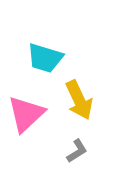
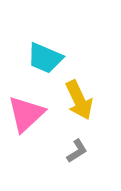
cyan trapezoid: rotated 6 degrees clockwise
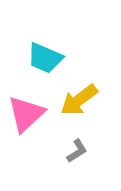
yellow arrow: rotated 78 degrees clockwise
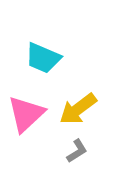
cyan trapezoid: moved 2 px left
yellow arrow: moved 1 px left, 9 px down
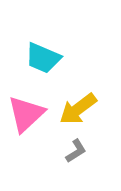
gray L-shape: moved 1 px left
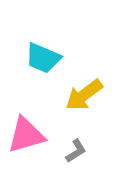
yellow arrow: moved 6 px right, 14 px up
pink triangle: moved 21 px down; rotated 27 degrees clockwise
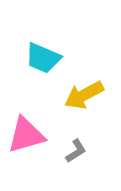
yellow arrow: rotated 9 degrees clockwise
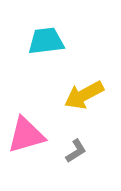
cyan trapezoid: moved 3 px right, 17 px up; rotated 150 degrees clockwise
